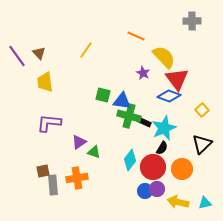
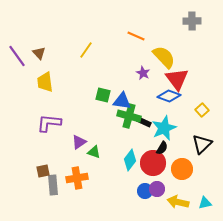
red circle: moved 4 px up
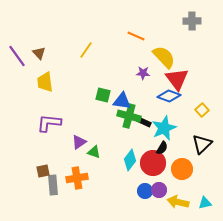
purple star: rotated 24 degrees counterclockwise
purple circle: moved 2 px right, 1 px down
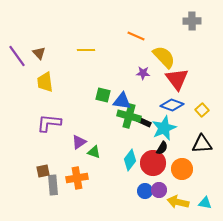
yellow line: rotated 54 degrees clockwise
blue diamond: moved 3 px right, 9 px down
black triangle: rotated 40 degrees clockwise
cyan triangle: rotated 24 degrees clockwise
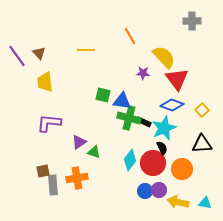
orange line: moved 6 px left; rotated 36 degrees clockwise
green cross: moved 2 px down
black semicircle: rotated 56 degrees counterclockwise
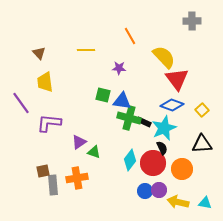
purple line: moved 4 px right, 47 px down
purple star: moved 24 px left, 5 px up
